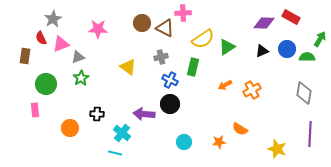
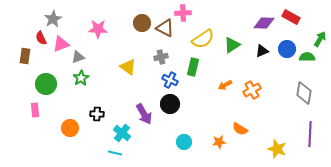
green triangle: moved 5 px right, 2 px up
purple arrow: rotated 125 degrees counterclockwise
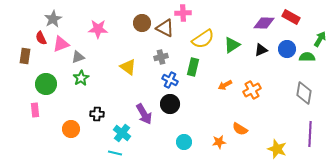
black triangle: moved 1 px left, 1 px up
orange circle: moved 1 px right, 1 px down
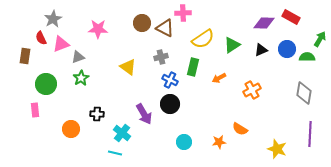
orange arrow: moved 6 px left, 7 px up
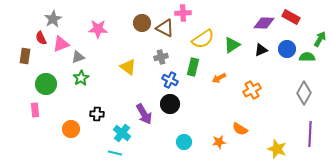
gray diamond: rotated 20 degrees clockwise
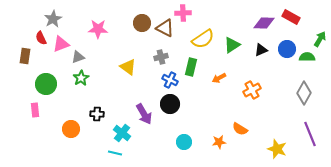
green rectangle: moved 2 px left
purple line: rotated 25 degrees counterclockwise
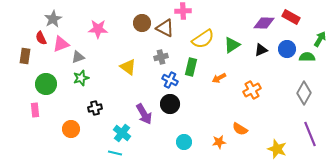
pink cross: moved 2 px up
green star: rotated 14 degrees clockwise
black cross: moved 2 px left, 6 px up; rotated 16 degrees counterclockwise
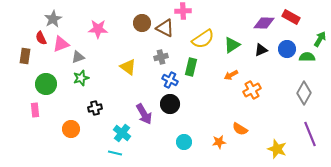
orange arrow: moved 12 px right, 3 px up
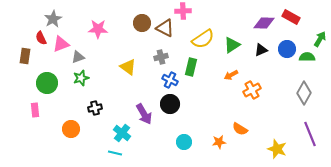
green circle: moved 1 px right, 1 px up
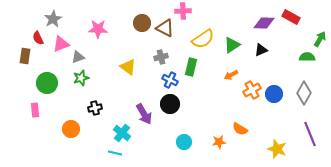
red semicircle: moved 3 px left
blue circle: moved 13 px left, 45 px down
